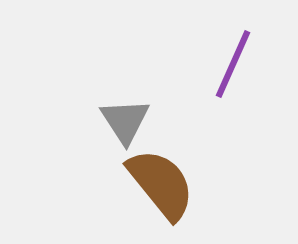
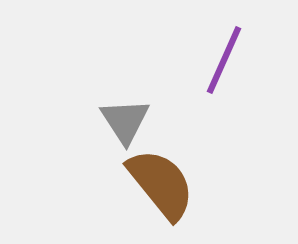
purple line: moved 9 px left, 4 px up
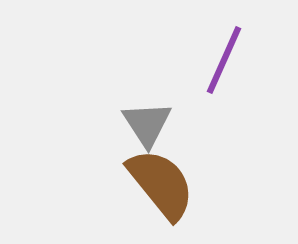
gray triangle: moved 22 px right, 3 px down
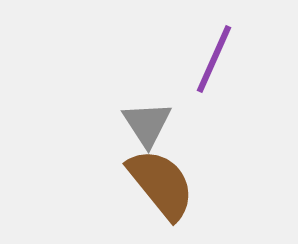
purple line: moved 10 px left, 1 px up
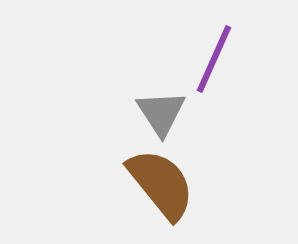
gray triangle: moved 14 px right, 11 px up
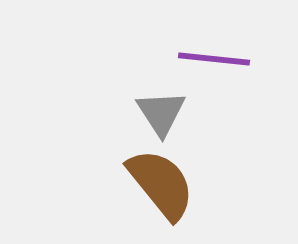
purple line: rotated 72 degrees clockwise
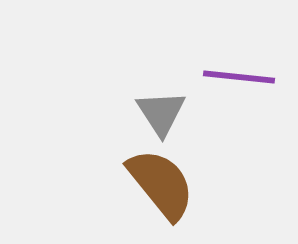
purple line: moved 25 px right, 18 px down
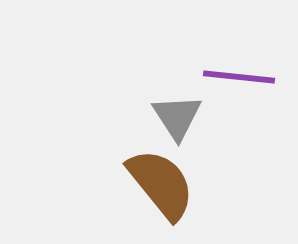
gray triangle: moved 16 px right, 4 px down
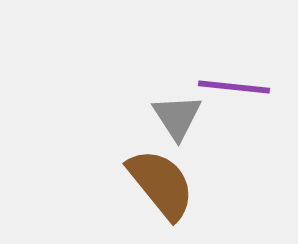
purple line: moved 5 px left, 10 px down
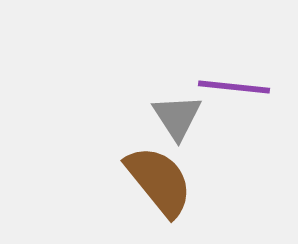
brown semicircle: moved 2 px left, 3 px up
